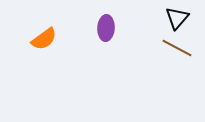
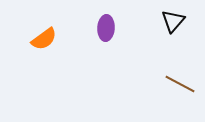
black triangle: moved 4 px left, 3 px down
brown line: moved 3 px right, 36 px down
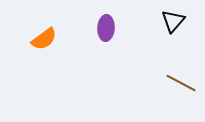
brown line: moved 1 px right, 1 px up
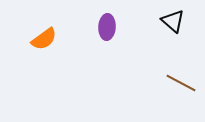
black triangle: rotated 30 degrees counterclockwise
purple ellipse: moved 1 px right, 1 px up
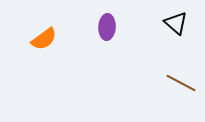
black triangle: moved 3 px right, 2 px down
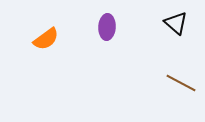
orange semicircle: moved 2 px right
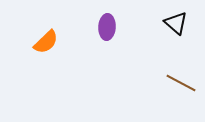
orange semicircle: moved 3 px down; rotated 8 degrees counterclockwise
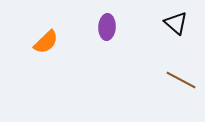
brown line: moved 3 px up
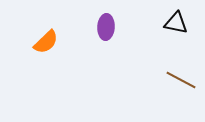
black triangle: rotated 30 degrees counterclockwise
purple ellipse: moved 1 px left
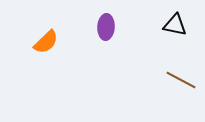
black triangle: moved 1 px left, 2 px down
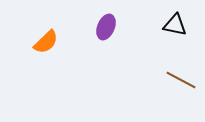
purple ellipse: rotated 20 degrees clockwise
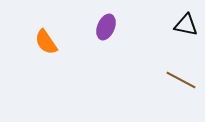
black triangle: moved 11 px right
orange semicircle: rotated 100 degrees clockwise
